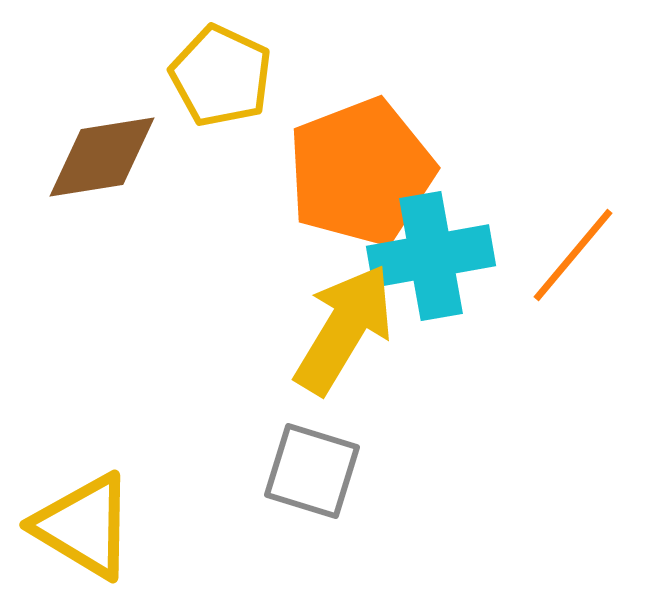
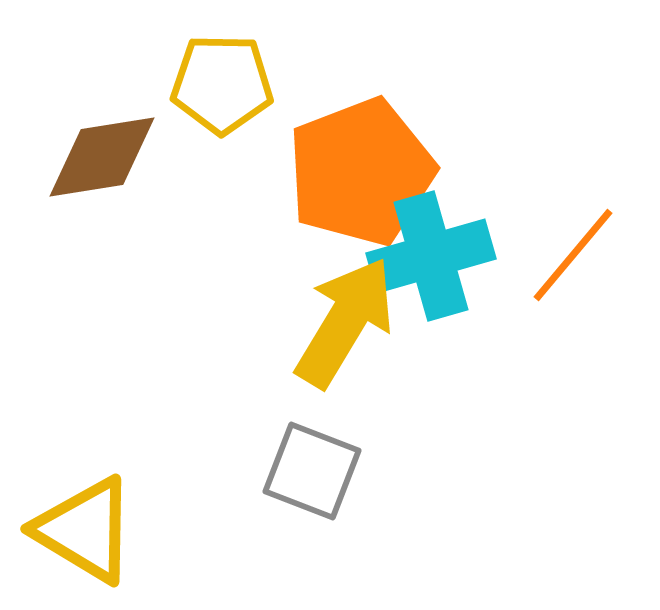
yellow pentagon: moved 1 px right, 8 px down; rotated 24 degrees counterclockwise
cyan cross: rotated 6 degrees counterclockwise
yellow arrow: moved 1 px right, 7 px up
gray square: rotated 4 degrees clockwise
yellow triangle: moved 1 px right, 4 px down
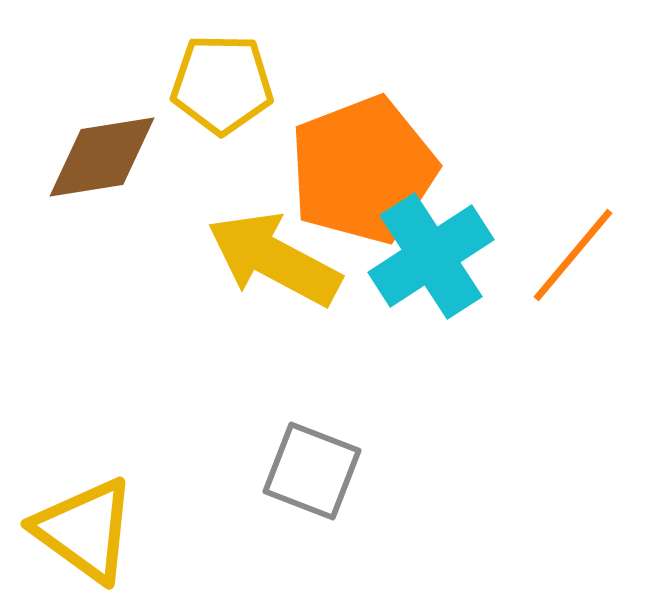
orange pentagon: moved 2 px right, 2 px up
cyan cross: rotated 17 degrees counterclockwise
yellow arrow: moved 71 px left, 63 px up; rotated 93 degrees counterclockwise
yellow triangle: rotated 5 degrees clockwise
